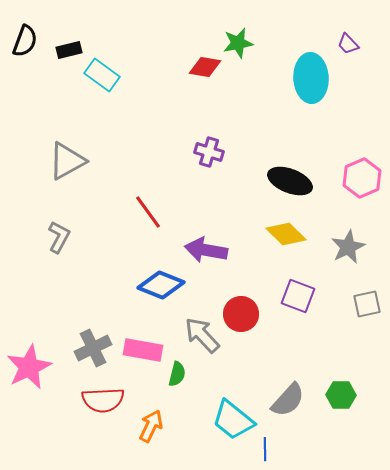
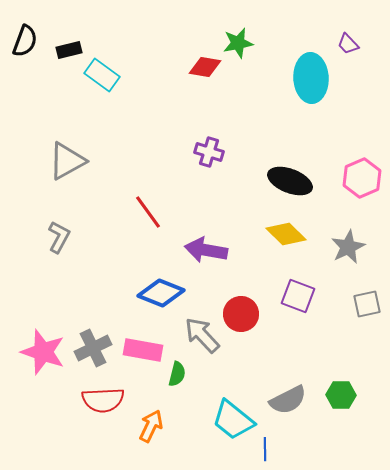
blue diamond: moved 8 px down
pink star: moved 14 px right, 15 px up; rotated 27 degrees counterclockwise
gray semicircle: rotated 21 degrees clockwise
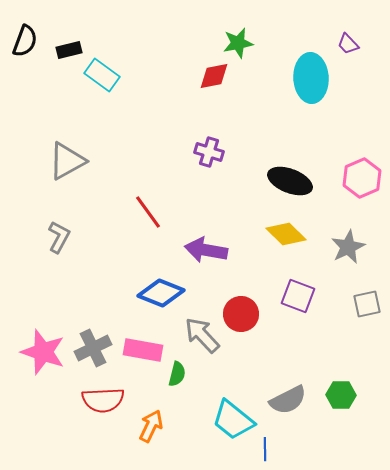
red diamond: moved 9 px right, 9 px down; rotated 20 degrees counterclockwise
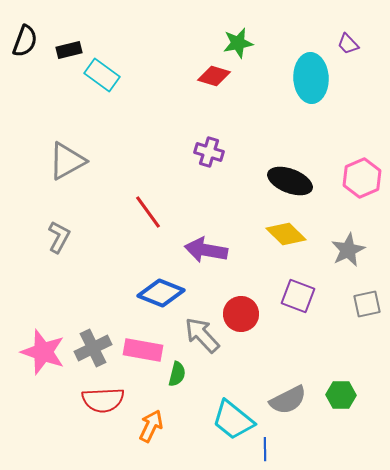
red diamond: rotated 28 degrees clockwise
gray star: moved 3 px down
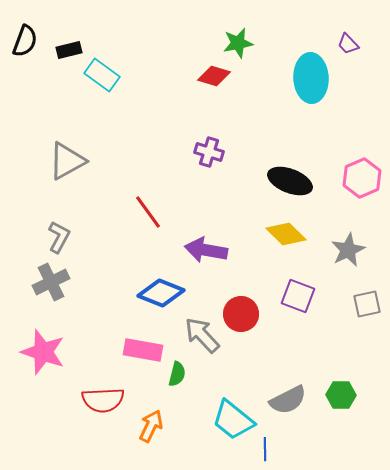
gray cross: moved 42 px left, 66 px up
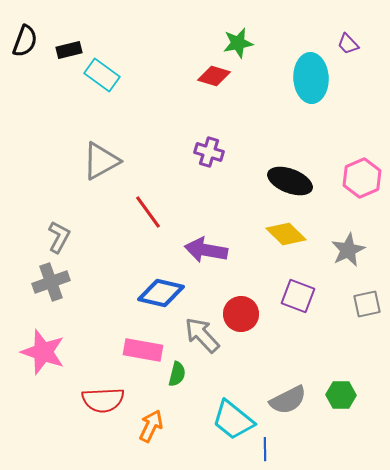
gray triangle: moved 34 px right
gray cross: rotated 6 degrees clockwise
blue diamond: rotated 9 degrees counterclockwise
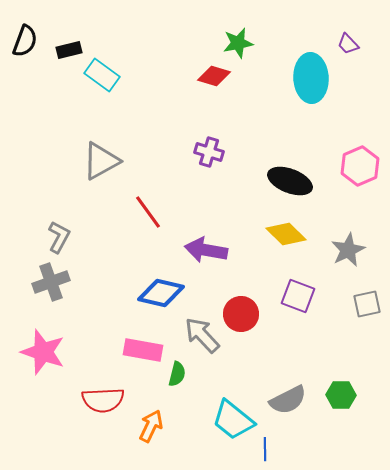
pink hexagon: moved 2 px left, 12 px up
